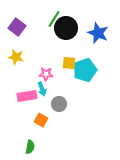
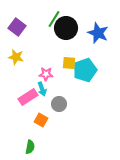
pink rectangle: moved 1 px right, 1 px down; rotated 24 degrees counterclockwise
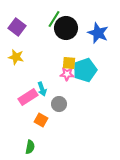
pink star: moved 21 px right
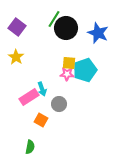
yellow star: rotated 21 degrees clockwise
pink rectangle: moved 1 px right
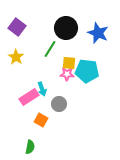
green line: moved 4 px left, 30 px down
cyan pentagon: moved 2 px right, 1 px down; rotated 25 degrees clockwise
